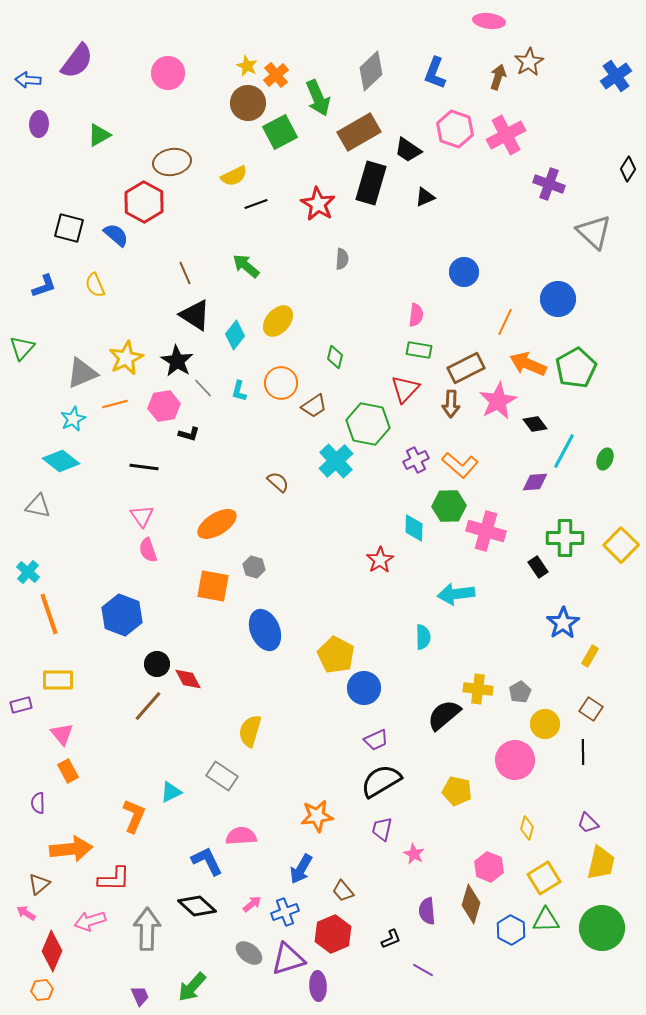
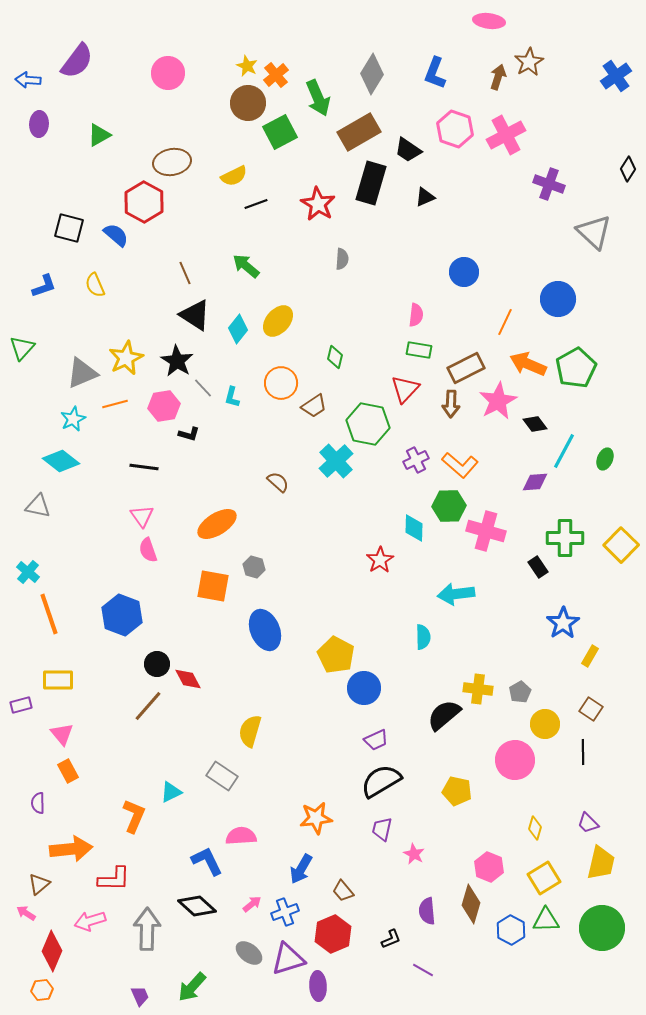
gray diamond at (371, 71): moved 1 px right, 3 px down; rotated 15 degrees counterclockwise
cyan diamond at (235, 335): moved 3 px right, 6 px up
cyan L-shape at (239, 391): moved 7 px left, 6 px down
orange star at (317, 816): moved 1 px left, 2 px down
yellow diamond at (527, 828): moved 8 px right
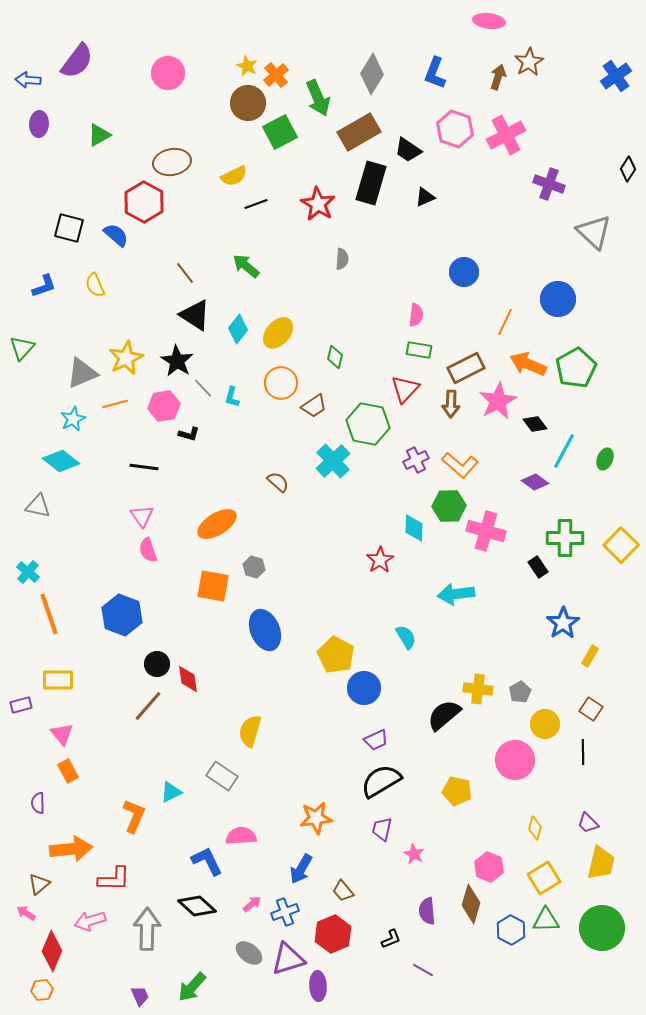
brown line at (185, 273): rotated 15 degrees counterclockwise
yellow ellipse at (278, 321): moved 12 px down
cyan cross at (336, 461): moved 3 px left
purple diamond at (535, 482): rotated 40 degrees clockwise
cyan semicircle at (423, 637): moved 17 px left; rotated 30 degrees counterclockwise
red diamond at (188, 679): rotated 20 degrees clockwise
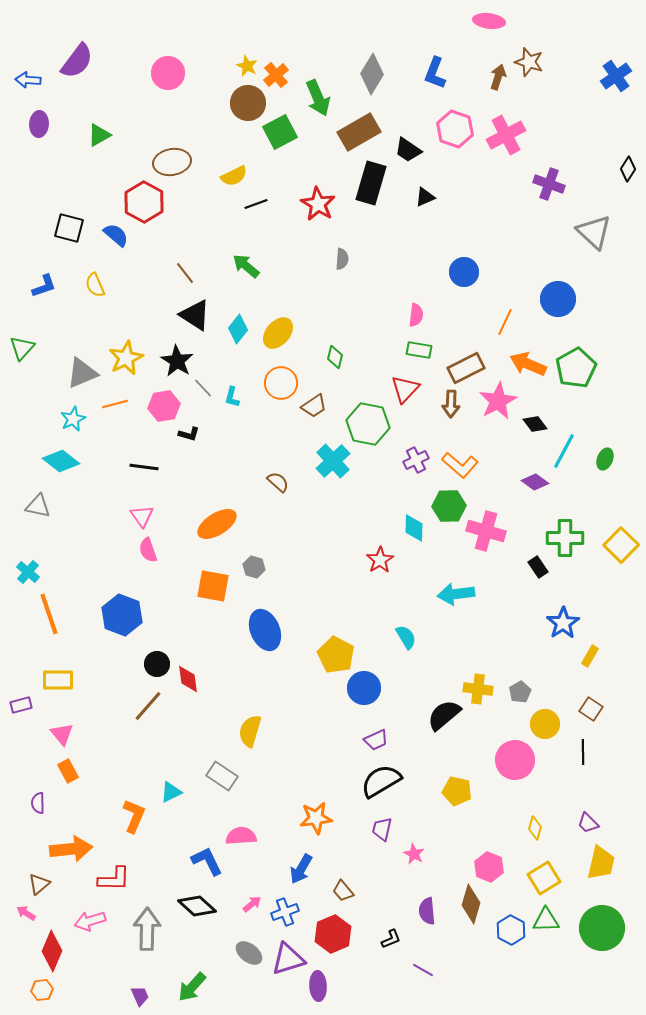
brown star at (529, 62): rotated 24 degrees counterclockwise
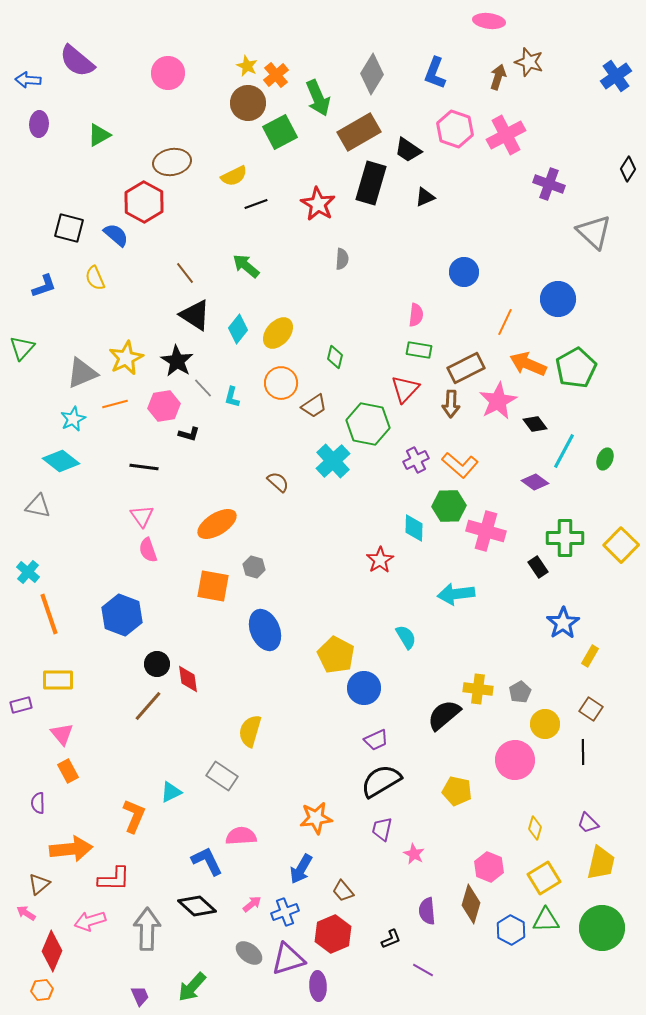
purple semicircle at (77, 61): rotated 93 degrees clockwise
yellow semicircle at (95, 285): moved 7 px up
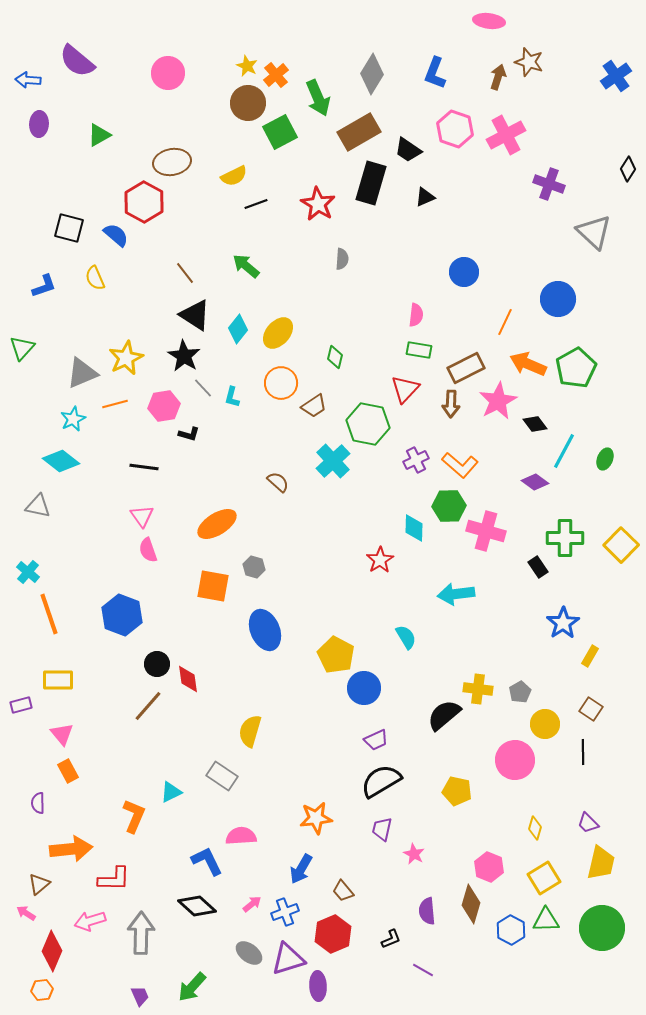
black star at (177, 361): moved 7 px right, 5 px up
gray arrow at (147, 929): moved 6 px left, 4 px down
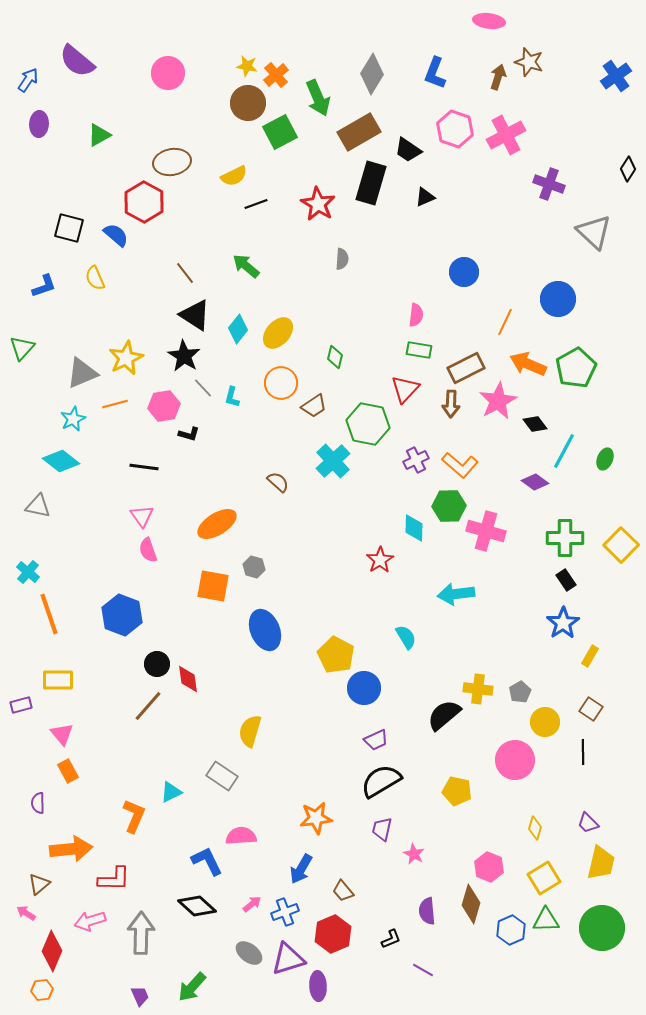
yellow star at (247, 66): rotated 15 degrees counterclockwise
blue arrow at (28, 80): rotated 120 degrees clockwise
black rectangle at (538, 567): moved 28 px right, 13 px down
yellow circle at (545, 724): moved 2 px up
blue hexagon at (511, 930): rotated 8 degrees clockwise
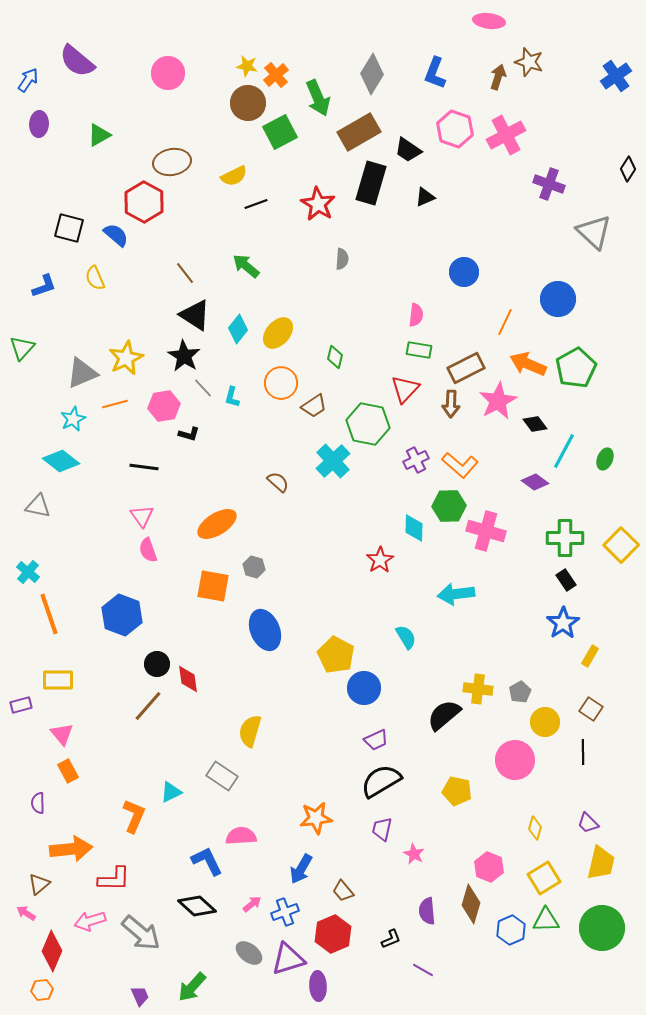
gray arrow at (141, 933): rotated 129 degrees clockwise
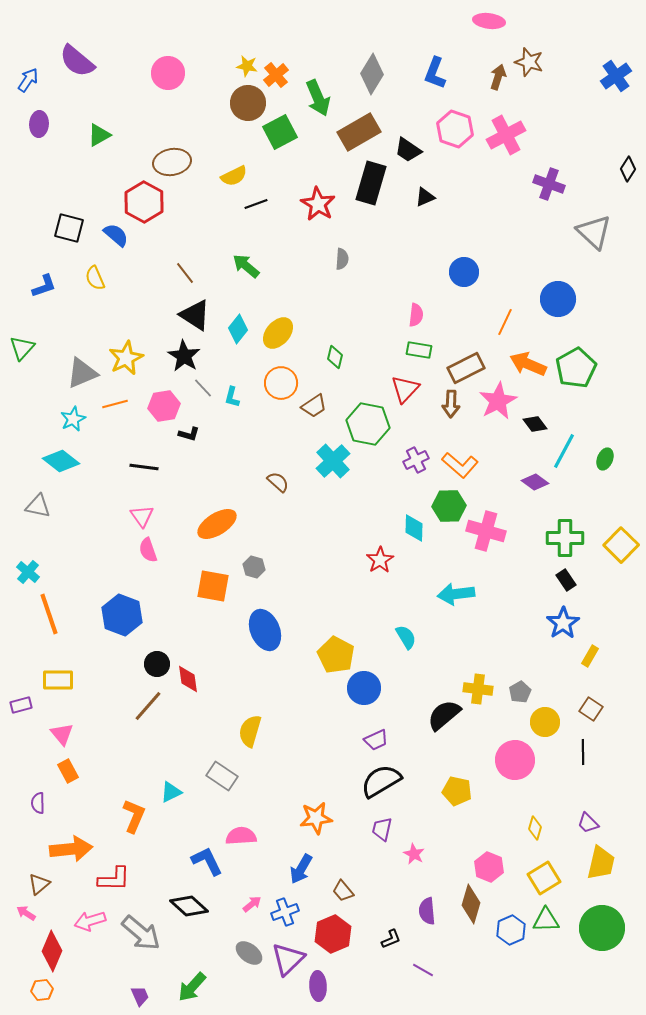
black diamond at (197, 906): moved 8 px left
purple triangle at (288, 959): rotated 27 degrees counterclockwise
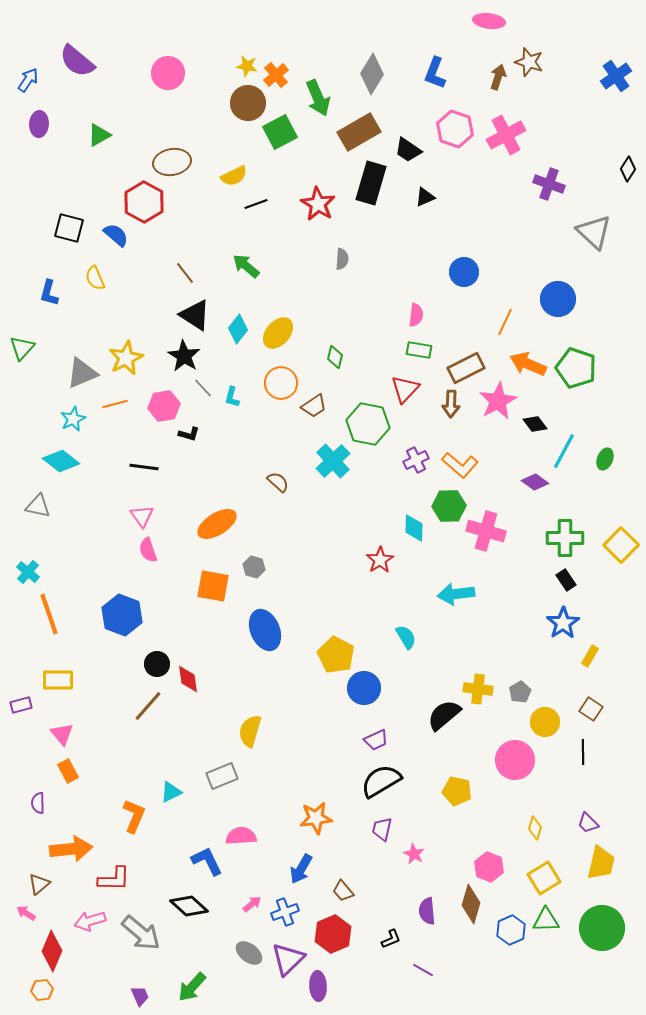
blue L-shape at (44, 286): moved 5 px right, 7 px down; rotated 124 degrees clockwise
green pentagon at (576, 368): rotated 24 degrees counterclockwise
gray rectangle at (222, 776): rotated 56 degrees counterclockwise
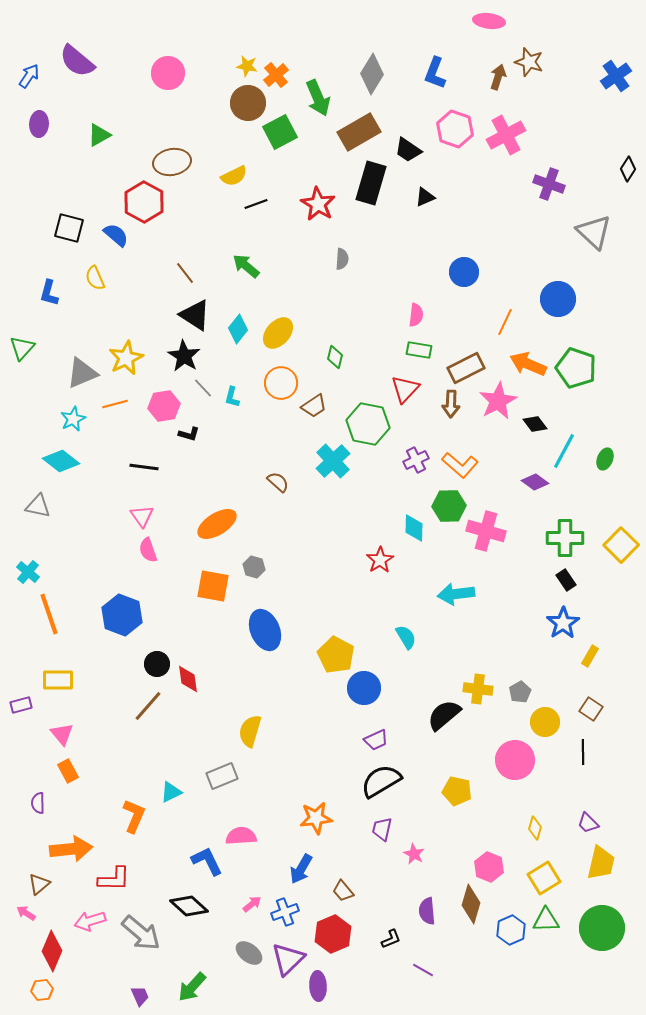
blue arrow at (28, 80): moved 1 px right, 4 px up
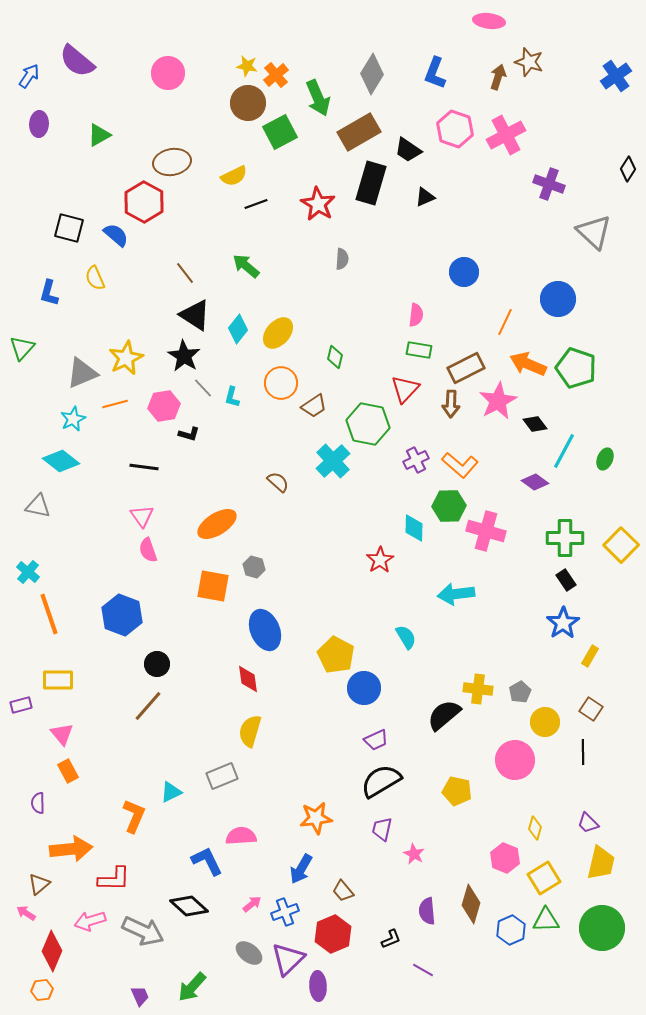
red diamond at (188, 679): moved 60 px right
pink hexagon at (489, 867): moved 16 px right, 9 px up
gray arrow at (141, 933): moved 2 px right, 2 px up; rotated 15 degrees counterclockwise
